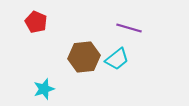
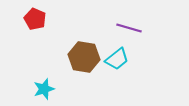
red pentagon: moved 1 px left, 3 px up
brown hexagon: rotated 16 degrees clockwise
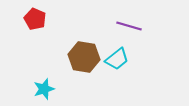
purple line: moved 2 px up
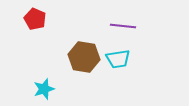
purple line: moved 6 px left; rotated 10 degrees counterclockwise
cyan trapezoid: moved 1 px right; rotated 30 degrees clockwise
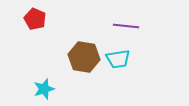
purple line: moved 3 px right
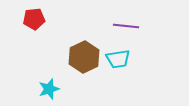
red pentagon: moved 1 px left; rotated 30 degrees counterclockwise
brown hexagon: rotated 24 degrees clockwise
cyan star: moved 5 px right
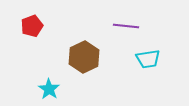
red pentagon: moved 2 px left, 7 px down; rotated 15 degrees counterclockwise
cyan trapezoid: moved 30 px right
cyan star: rotated 20 degrees counterclockwise
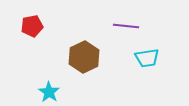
red pentagon: rotated 10 degrees clockwise
cyan trapezoid: moved 1 px left, 1 px up
cyan star: moved 3 px down
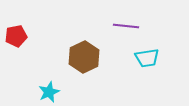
red pentagon: moved 16 px left, 10 px down
cyan star: rotated 15 degrees clockwise
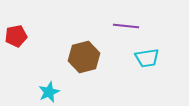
brown hexagon: rotated 12 degrees clockwise
